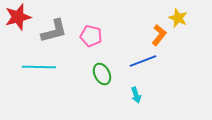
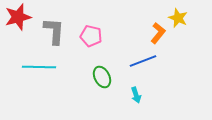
gray L-shape: rotated 72 degrees counterclockwise
orange L-shape: moved 1 px left, 2 px up
green ellipse: moved 3 px down
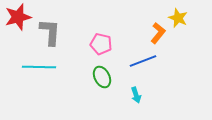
gray L-shape: moved 4 px left, 1 px down
pink pentagon: moved 10 px right, 8 px down
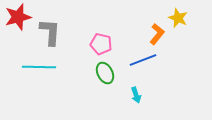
orange L-shape: moved 1 px left, 1 px down
blue line: moved 1 px up
green ellipse: moved 3 px right, 4 px up
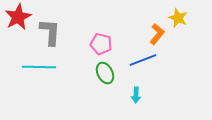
red star: rotated 12 degrees counterclockwise
cyan arrow: rotated 21 degrees clockwise
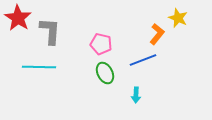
red star: moved 1 px down; rotated 12 degrees counterclockwise
gray L-shape: moved 1 px up
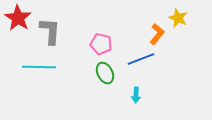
blue line: moved 2 px left, 1 px up
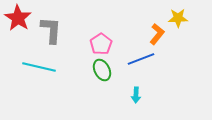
yellow star: rotated 24 degrees counterclockwise
gray L-shape: moved 1 px right, 1 px up
pink pentagon: rotated 25 degrees clockwise
cyan line: rotated 12 degrees clockwise
green ellipse: moved 3 px left, 3 px up
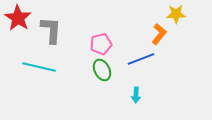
yellow star: moved 2 px left, 4 px up
orange L-shape: moved 2 px right
pink pentagon: rotated 20 degrees clockwise
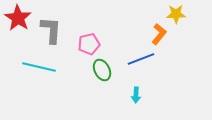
pink pentagon: moved 12 px left
